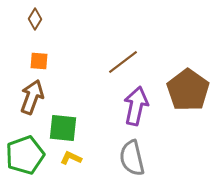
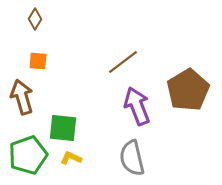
orange square: moved 1 px left
brown pentagon: rotated 6 degrees clockwise
brown arrow: moved 10 px left; rotated 36 degrees counterclockwise
purple arrow: moved 1 px right; rotated 33 degrees counterclockwise
green pentagon: moved 3 px right
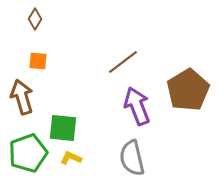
green pentagon: moved 2 px up
